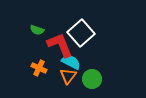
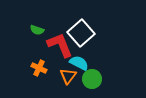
cyan semicircle: moved 8 px right, 1 px down
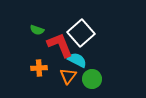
cyan semicircle: moved 2 px left, 3 px up
orange cross: rotated 28 degrees counterclockwise
